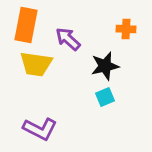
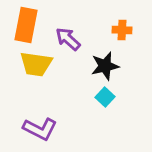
orange cross: moved 4 px left, 1 px down
cyan square: rotated 24 degrees counterclockwise
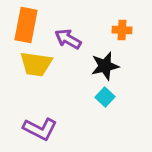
purple arrow: rotated 12 degrees counterclockwise
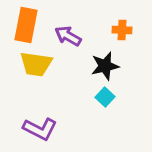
purple arrow: moved 3 px up
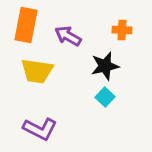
yellow trapezoid: moved 1 px right, 7 px down
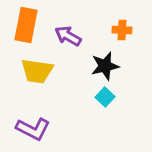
purple L-shape: moved 7 px left
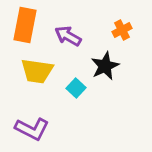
orange rectangle: moved 1 px left
orange cross: rotated 30 degrees counterclockwise
black star: rotated 12 degrees counterclockwise
cyan square: moved 29 px left, 9 px up
purple L-shape: moved 1 px left
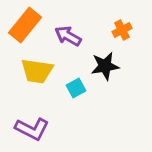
orange rectangle: rotated 28 degrees clockwise
black star: rotated 16 degrees clockwise
cyan square: rotated 18 degrees clockwise
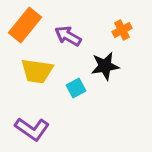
purple L-shape: rotated 8 degrees clockwise
